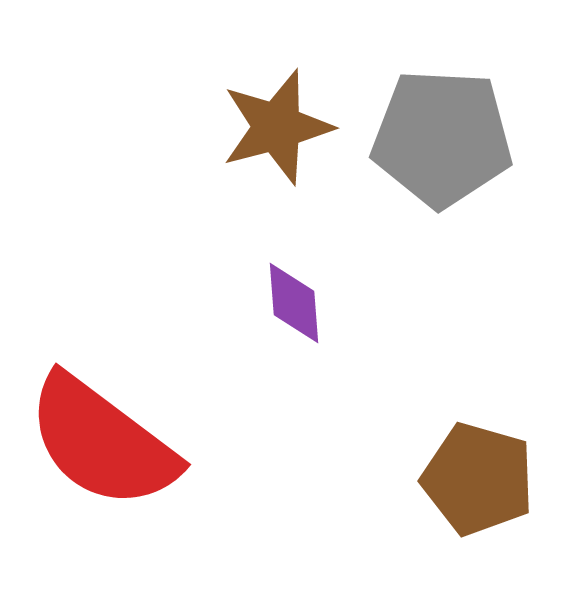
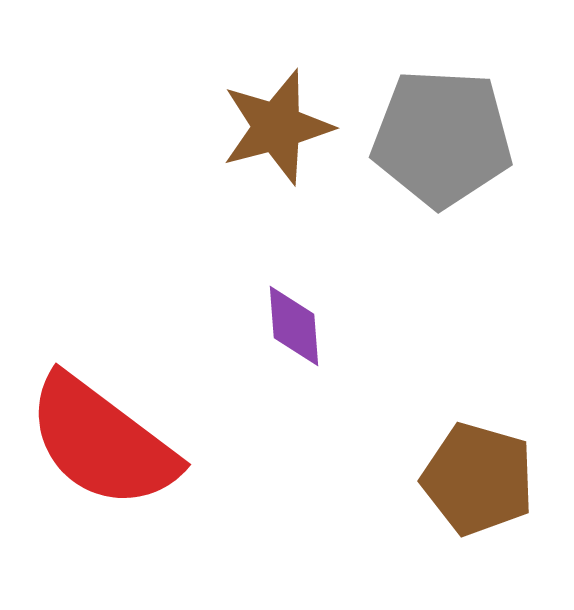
purple diamond: moved 23 px down
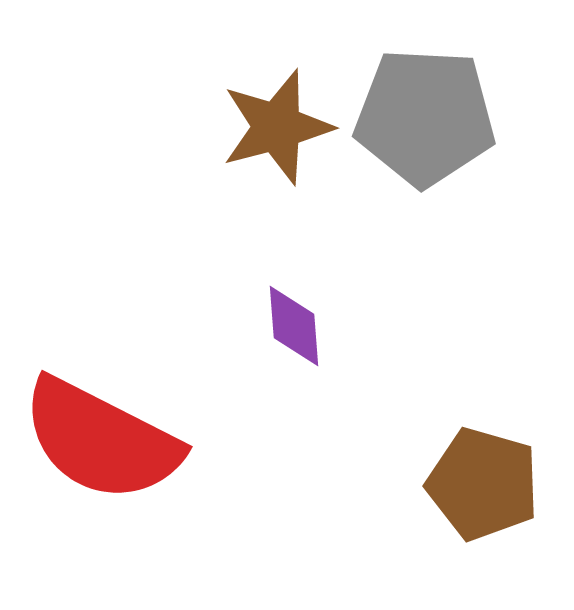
gray pentagon: moved 17 px left, 21 px up
red semicircle: moved 1 px left, 2 px up; rotated 10 degrees counterclockwise
brown pentagon: moved 5 px right, 5 px down
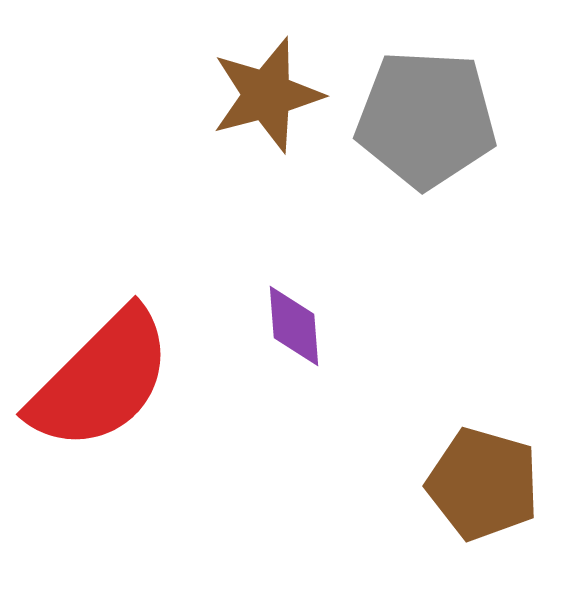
gray pentagon: moved 1 px right, 2 px down
brown star: moved 10 px left, 32 px up
red semicircle: moved 60 px up; rotated 72 degrees counterclockwise
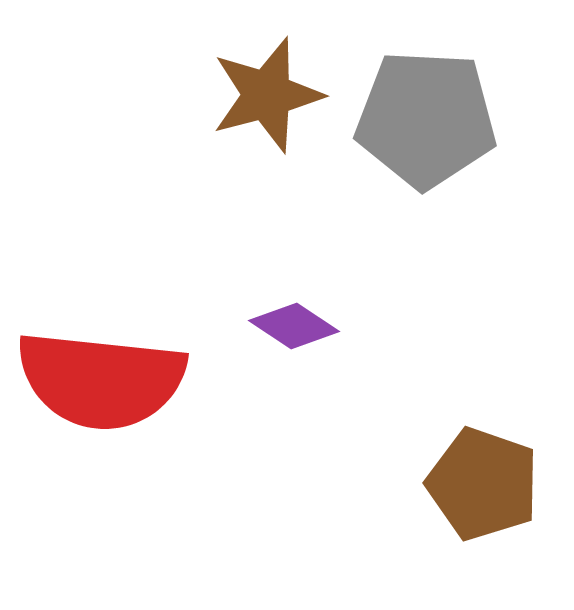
purple diamond: rotated 52 degrees counterclockwise
red semicircle: rotated 51 degrees clockwise
brown pentagon: rotated 3 degrees clockwise
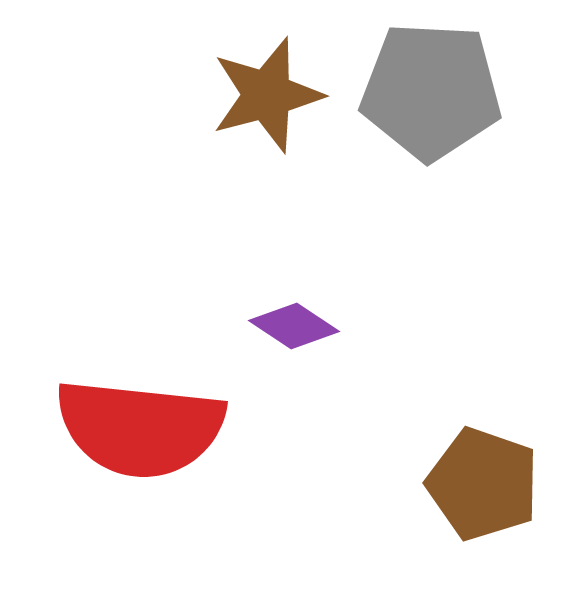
gray pentagon: moved 5 px right, 28 px up
red semicircle: moved 39 px right, 48 px down
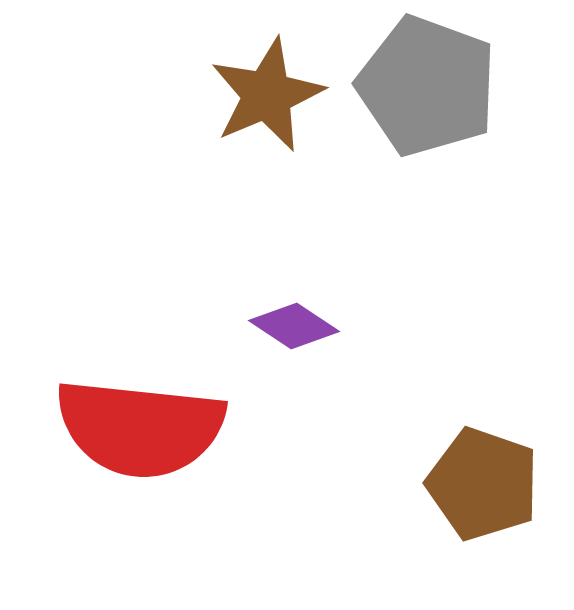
gray pentagon: moved 4 px left, 5 px up; rotated 17 degrees clockwise
brown star: rotated 8 degrees counterclockwise
